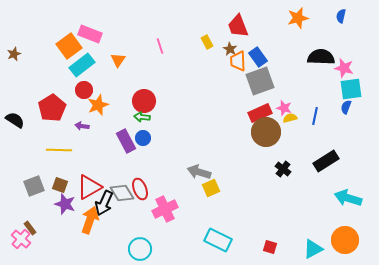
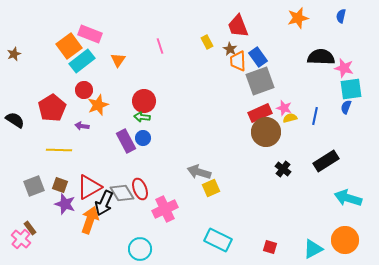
cyan rectangle at (82, 65): moved 4 px up
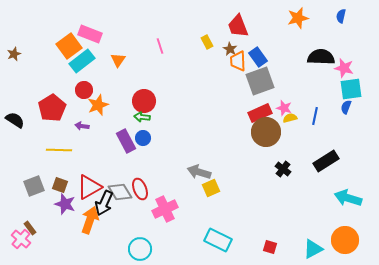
gray diamond at (122, 193): moved 2 px left, 1 px up
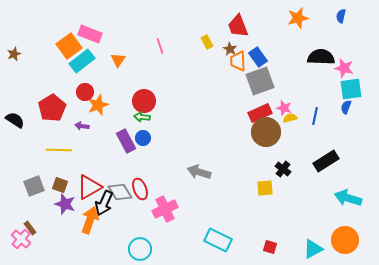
red circle at (84, 90): moved 1 px right, 2 px down
yellow square at (211, 188): moved 54 px right; rotated 18 degrees clockwise
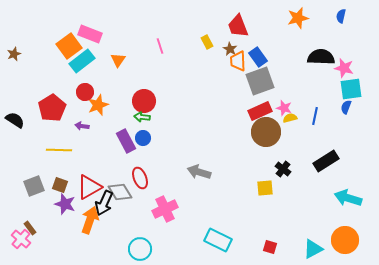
red rectangle at (260, 113): moved 2 px up
red ellipse at (140, 189): moved 11 px up
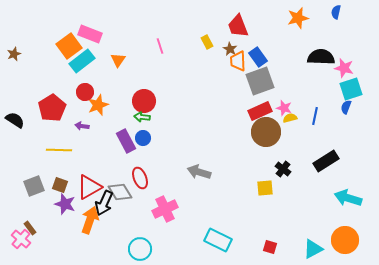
blue semicircle at (341, 16): moved 5 px left, 4 px up
cyan square at (351, 89): rotated 10 degrees counterclockwise
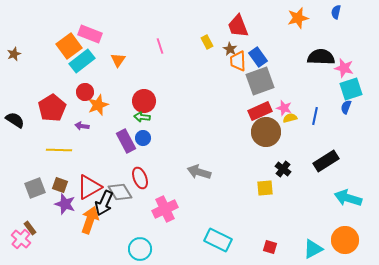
gray square at (34, 186): moved 1 px right, 2 px down
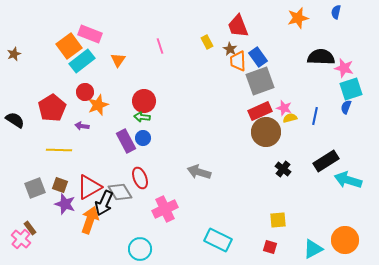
yellow square at (265, 188): moved 13 px right, 32 px down
cyan arrow at (348, 198): moved 18 px up
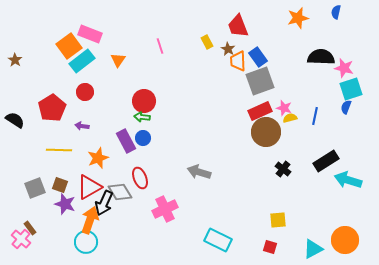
brown star at (230, 49): moved 2 px left
brown star at (14, 54): moved 1 px right, 6 px down; rotated 16 degrees counterclockwise
orange star at (98, 105): moved 53 px down
cyan circle at (140, 249): moved 54 px left, 7 px up
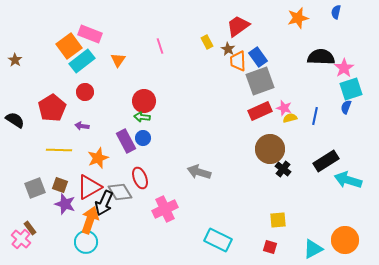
red trapezoid at (238, 26): rotated 75 degrees clockwise
pink star at (344, 68): rotated 24 degrees clockwise
brown circle at (266, 132): moved 4 px right, 17 px down
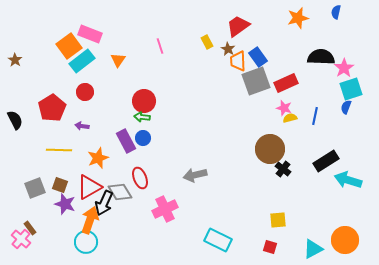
gray square at (260, 81): moved 4 px left
red rectangle at (260, 111): moved 26 px right, 28 px up
black semicircle at (15, 120): rotated 30 degrees clockwise
gray arrow at (199, 172): moved 4 px left, 3 px down; rotated 30 degrees counterclockwise
